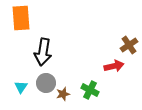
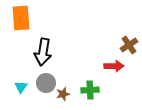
red arrow: rotated 12 degrees clockwise
green cross: rotated 30 degrees counterclockwise
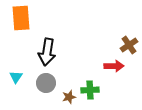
black arrow: moved 4 px right
cyan triangle: moved 5 px left, 10 px up
brown star: moved 6 px right, 3 px down
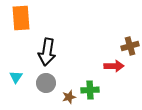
brown cross: moved 1 px right, 1 px down; rotated 18 degrees clockwise
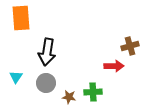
green cross: moved 3 px right, 2 px down
brown star: rotated 24 degrees clockwise
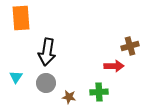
green cross: moved 6 px right
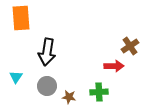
brown cross: rotated 18 degrees counterclockwise
gray circle: moved 1 px right, 3 px down
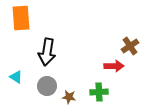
cyan triangle: rotated 32 degrees counterclockwise
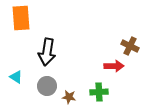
brown cross: rotated 30 degrees counterclockwise
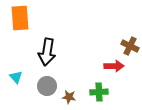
orange rectangle: moved 1 px left
cyan triangle: rotated 16 degrees clockwise
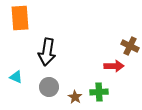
cyan triangle: rotated 24 degrees counterclockwise
gray circle: moved 2 px right, 1 px down
brown star: moved 6 px right; rotated 24 degrees clockwise
